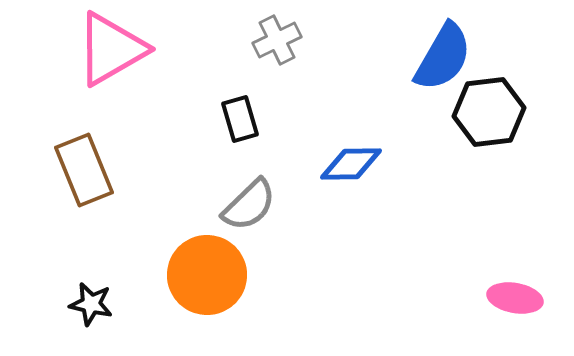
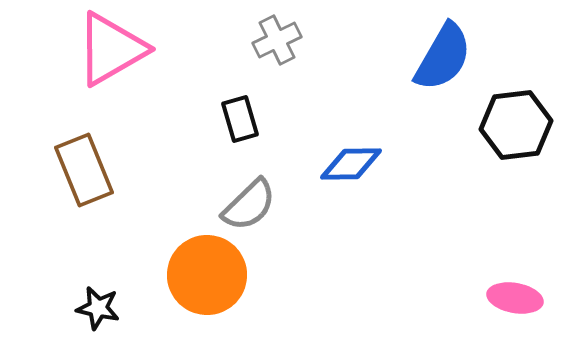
black hexagon: moved 27 px right, 13 px down
black star: moved 7 px right, 4 px down
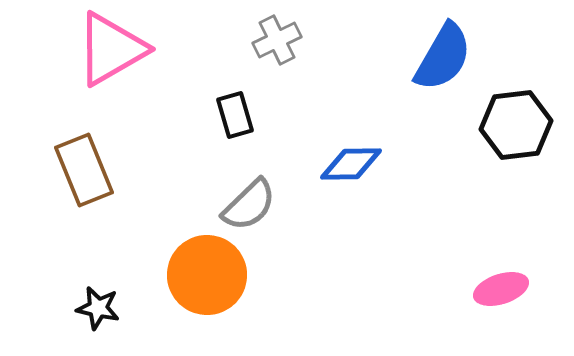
black rectangle: moved 5 px left, 4 px up
pink ellipse: moved 14 px left, 9 px up; rotated 28 degrees counterclockwise
